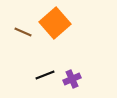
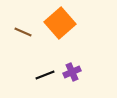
orange square: moved 5 px right
purple cross: moved 7 px up
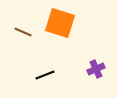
orange square: rotated 32 degrees counterclockwise
purple cross: moved 24 px right, 3 px up
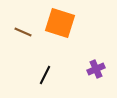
black line: rotated 42 degrees counterclockwise
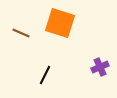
brown line: moved 2 px left, 1 px down
purple cross: moved 4 px right, 2 px up
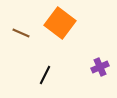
orange square: rotated 20 degrees clockwise
